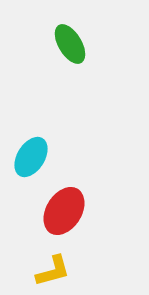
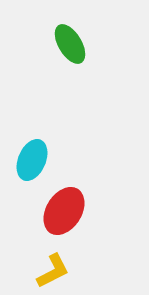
cyan ellipse: moved 1 px right, 3 px down; rotated 9 degrees counterclockwise
yellow L-shape: rotated 12 degrees counterclockwise
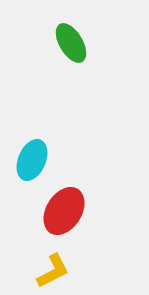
green ellipse: moved 1 px right, 1 px up
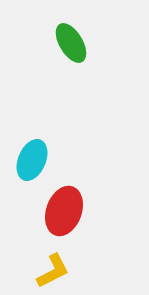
red ellipse: rotated 12 degrees counterclockwise
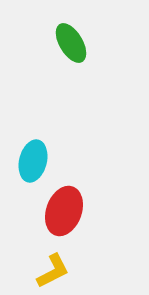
cyan ellipse: moved 1 px right, 1 px down; rotated 9 degrees counterclockwise
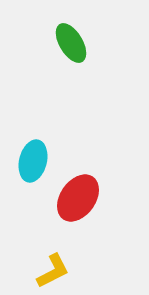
red ellipse: moved 14 px right, 13 px up; rotated 15 degrees clockwise
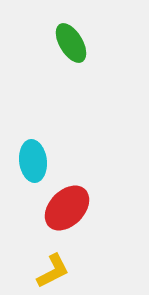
cyan ellipse: rotated 21 degrees counterclockwise
red ellipse: moved 11 px left, 10 px down; rotated 9 degrees clockwise
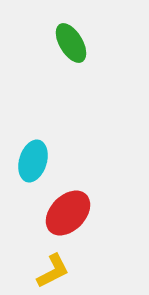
cyan ellipse: rotated 24 degrees clockwise
red ellipse: moved 1 px right, 5 px down
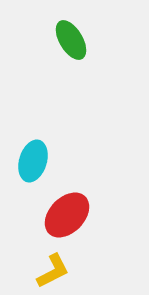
green ellipse: moved 3 px up
red ellipse: moved 1 px left, 2 px down
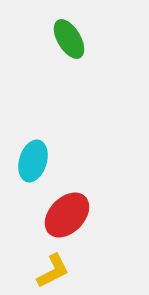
green ellipse: moved 2 px left, 1 px up
